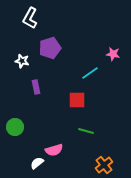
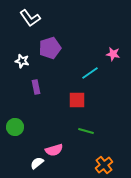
white L-shape: rotated 65 degrees counterclockwise
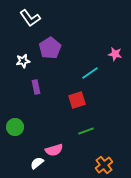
purple pentagon: rotated 15 degrees counterclockwise
pink star: moved 2 px right
white star: moved 1 px right; rotated 24 degrees counterclockwise
red square: rotated 18 degrees counterclockwise
green line: rotated 35 degrees counterclockwise
